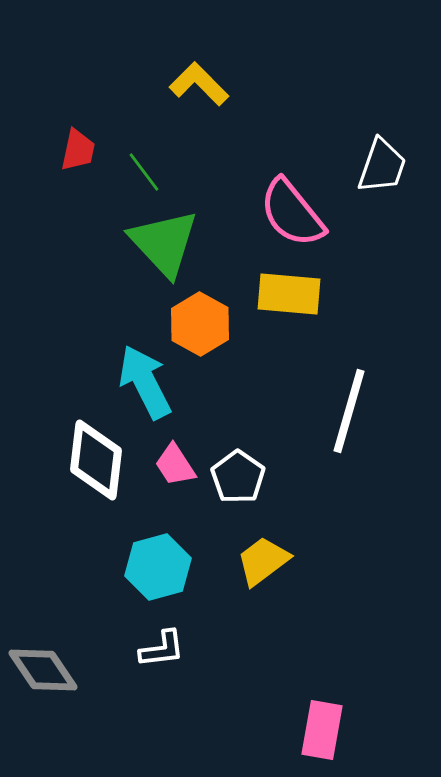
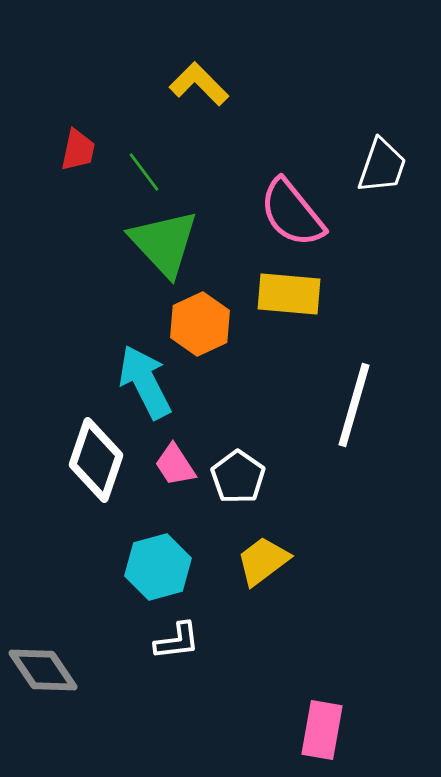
orange hexagon: rotated 6 degrees clockwise
white line: moved 5 px right, 6 px up
white diamond: rotated 12 degrees clockwise
white L-shape: moved 15 px right, 8 px up
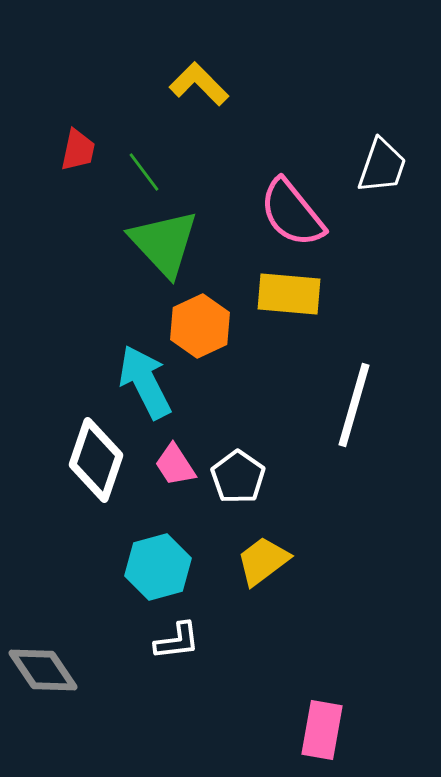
orange hexagon: moved 2 px down
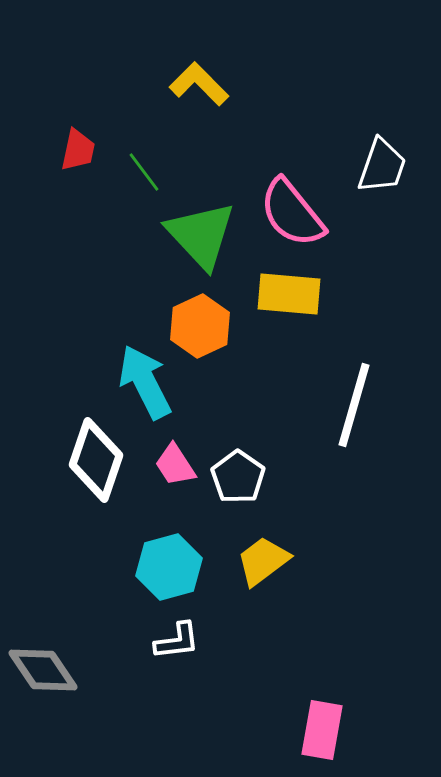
green triangle: moved 37 px right, 8 px up
cyan hexagon: moved 11 px right
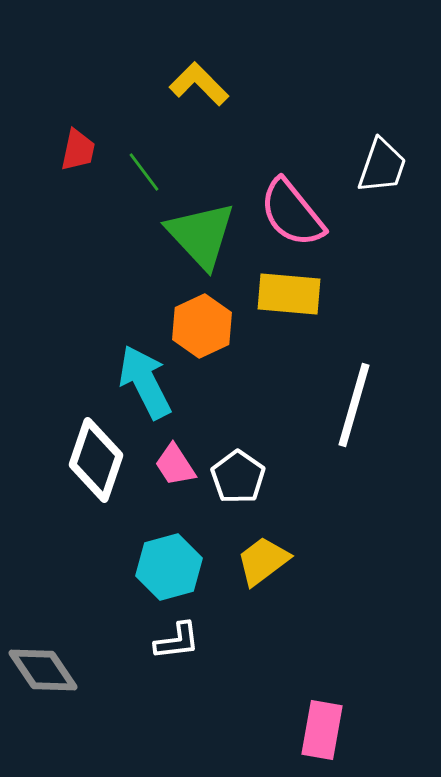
orange hexagon: moved 2 px right
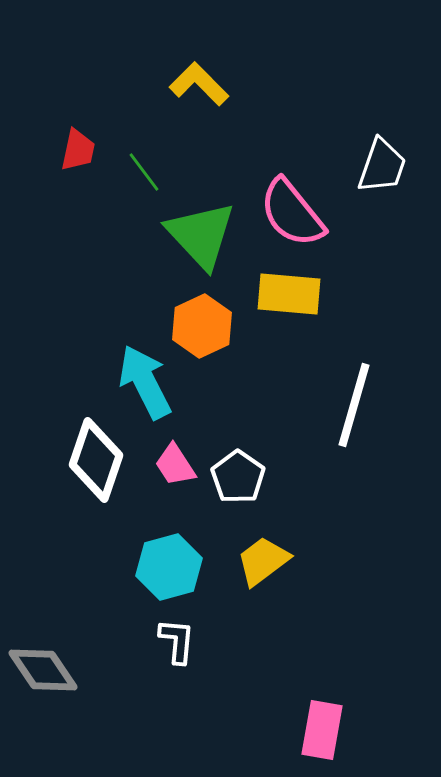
white L-shape: rotated 78 degrees counterclockwise
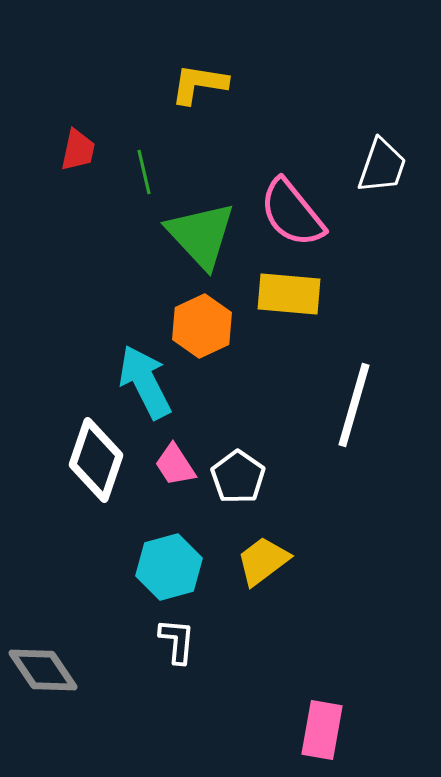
yellow L-shape: rotated 36 degrees counterclockwise
green line: rotated 24 degrees clockwise
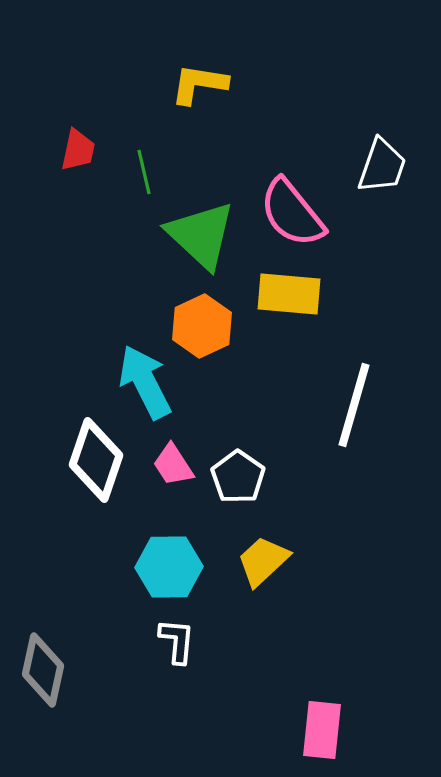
green triangle: rotated 4 degrees counterclockwise
pink trapezoid: moved 2 px left
yellow trapezoid: rotated 6 degrees counterclockwise
cyan hexagon: rotated 14 degrees clockwise
gray diamond: rotated 46 degrees clockwise
pink rectangle: rotated 4 degrees counterclockwise
